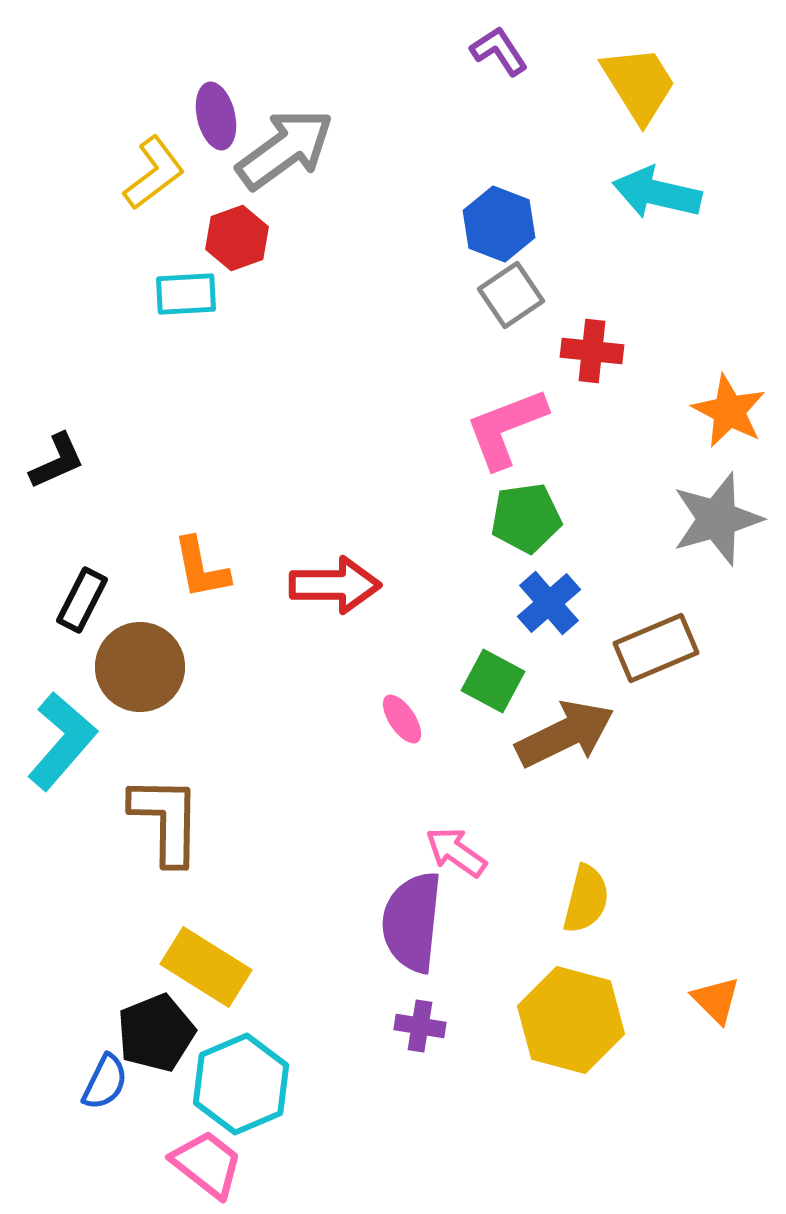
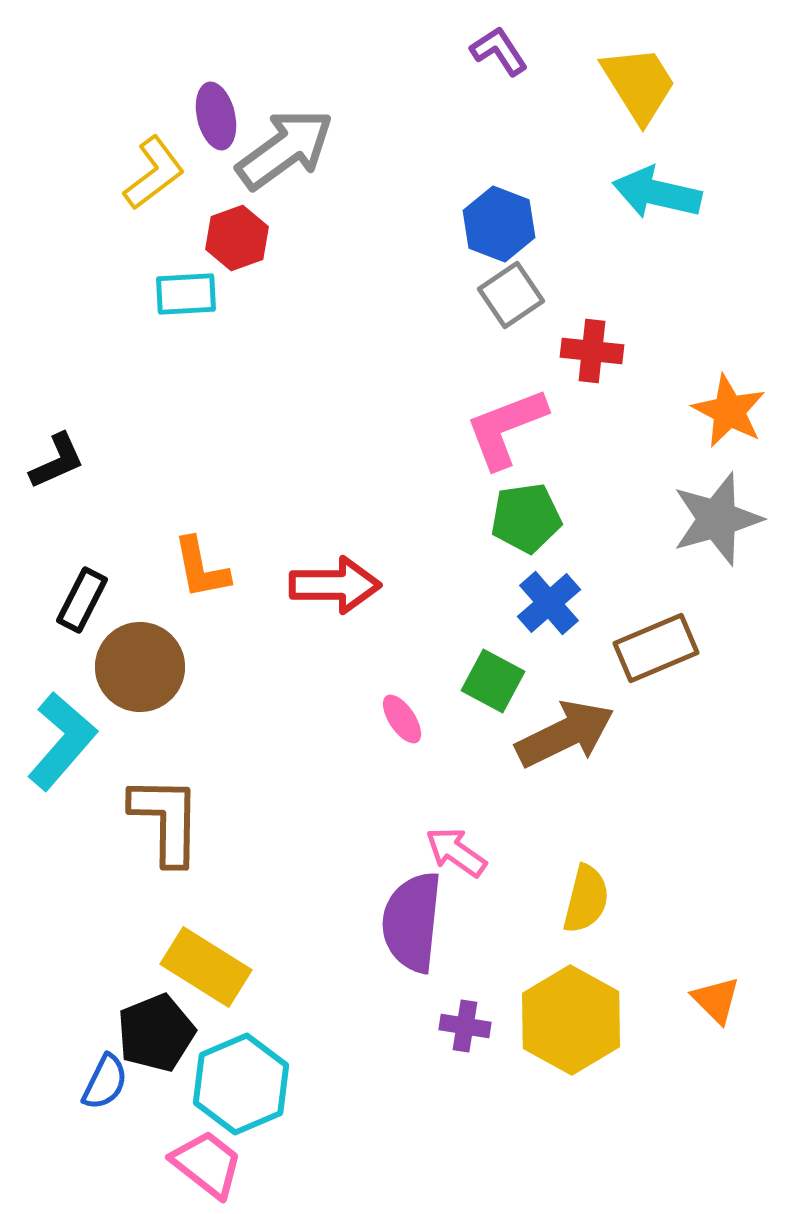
yellow hexagon: rotated 14 degrees clockwise
purple cross: moved 45 px right
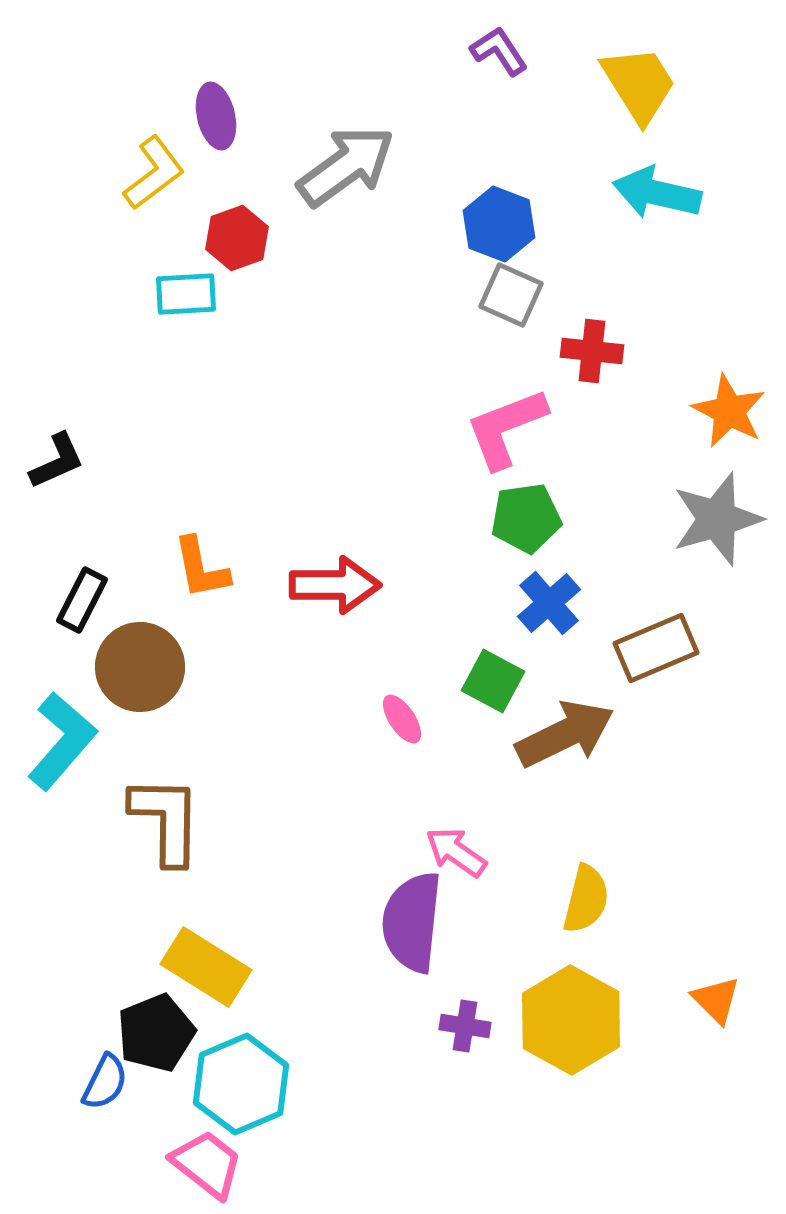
gray arrow: moved 61 px right, 17 px down
gray square: rotated 32 degrees counterclockwise
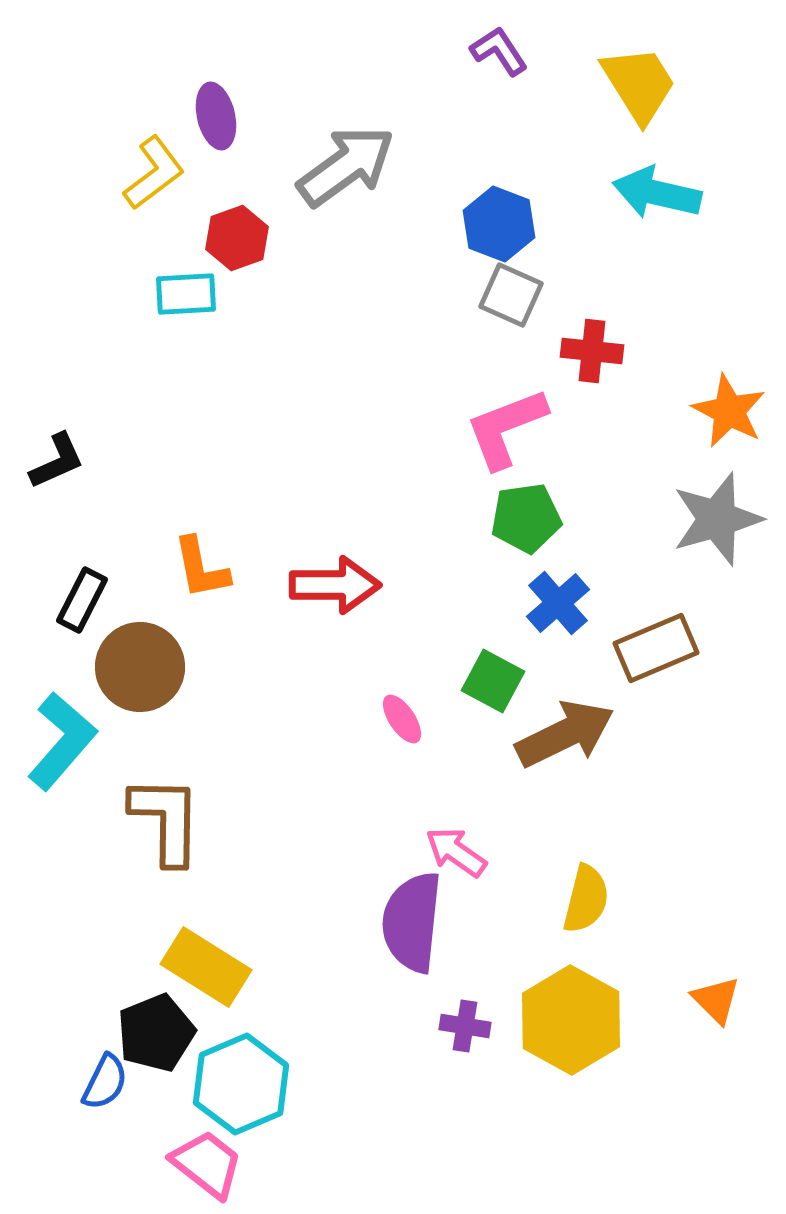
blue cross: moved 9 px right
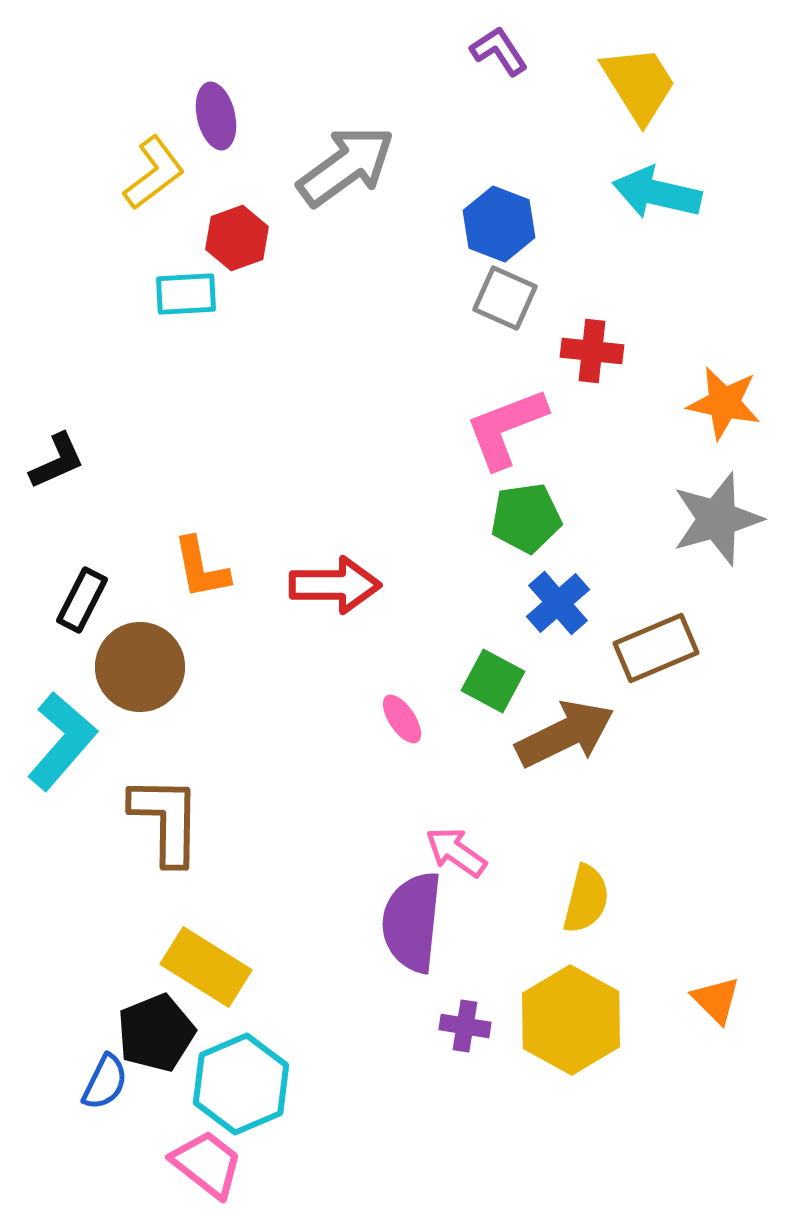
gray square: moved 6 px left, 3 px down
orange star: moved 5 px left, 8 px up; rotated 16 degrees counterclockwise
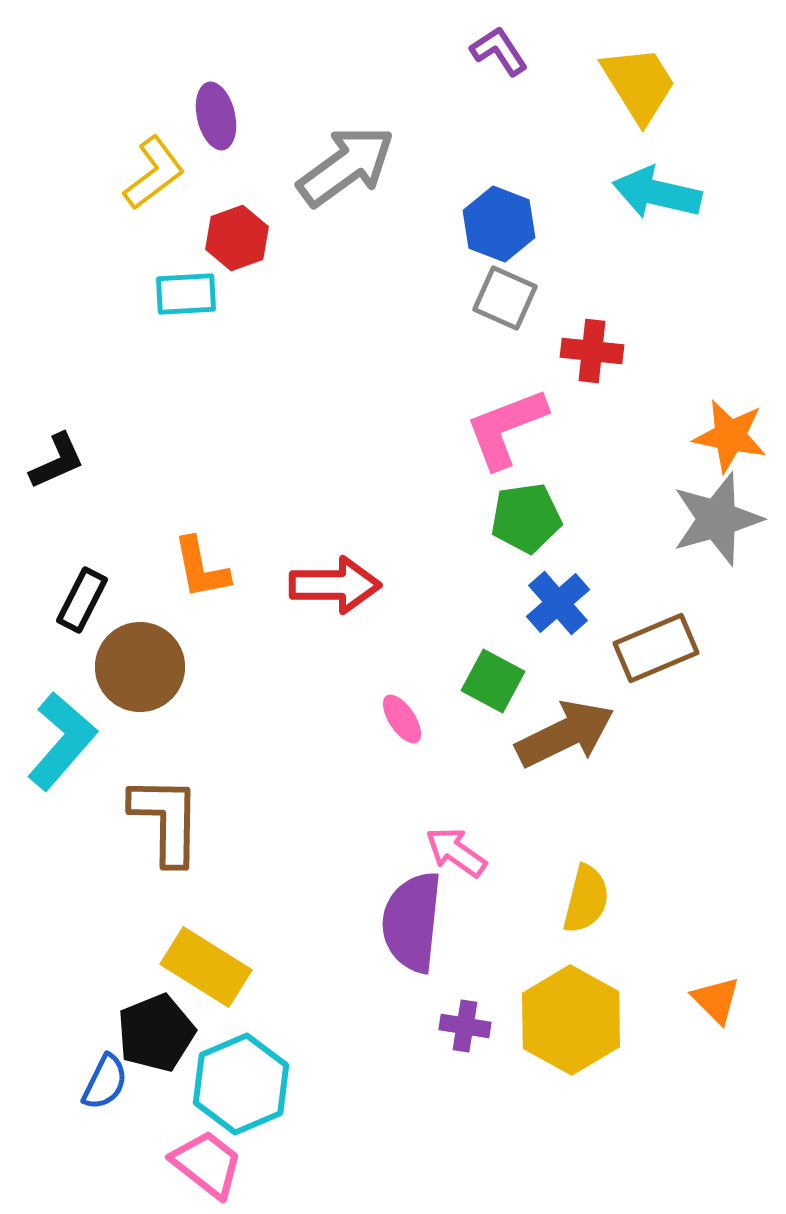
orange star: moved 6 px right, 33 px down
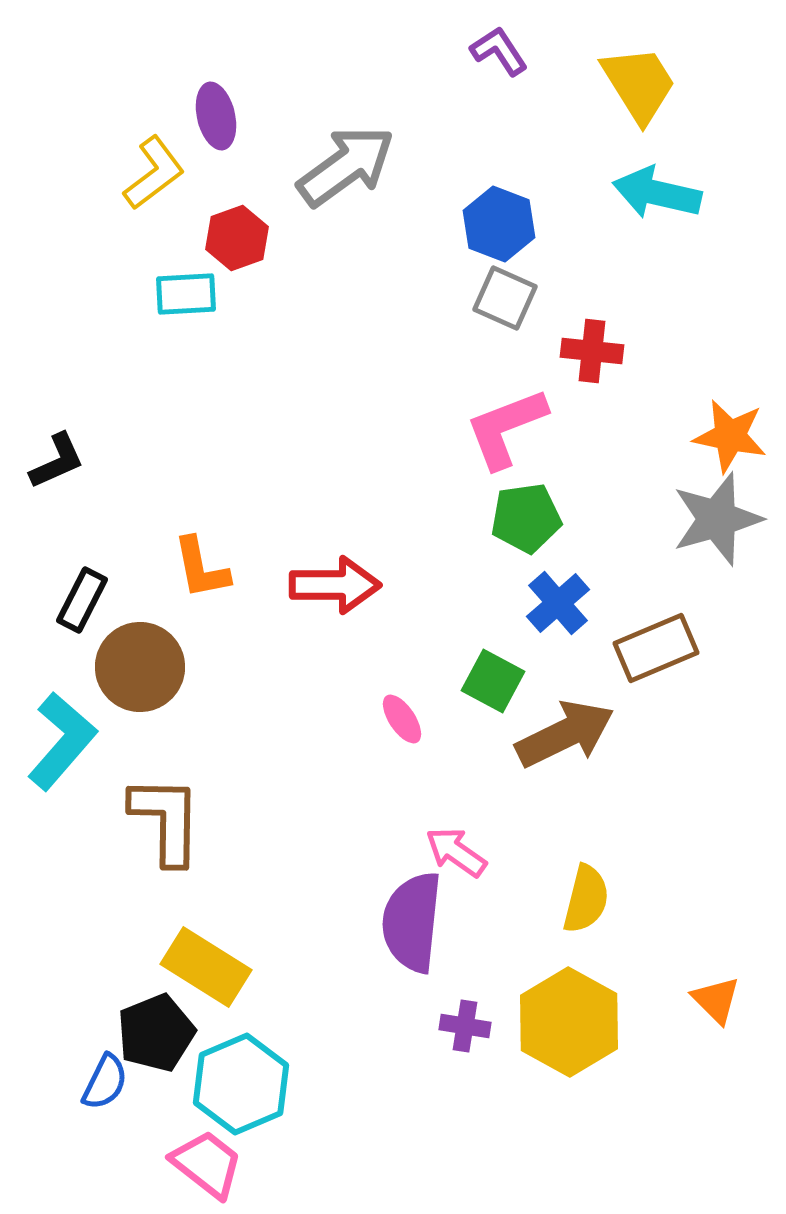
yellow hexagon: moved 2 px left, 2 px down
